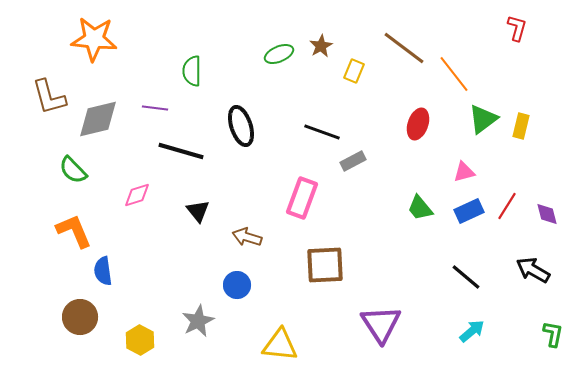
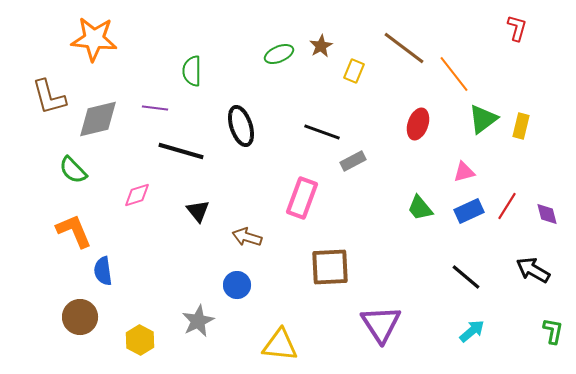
brown square at (325, 265): moved 5 px right, 2 px down
green L-shape at (553, 334): moved 3 px up
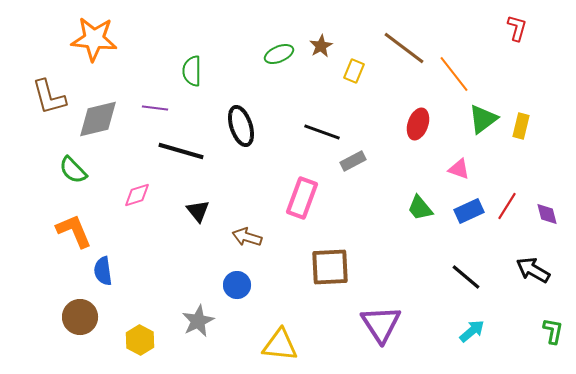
pink triangle at (464, 172): moved 5 px left, 3 px up; rotated 35 degrees clockwise
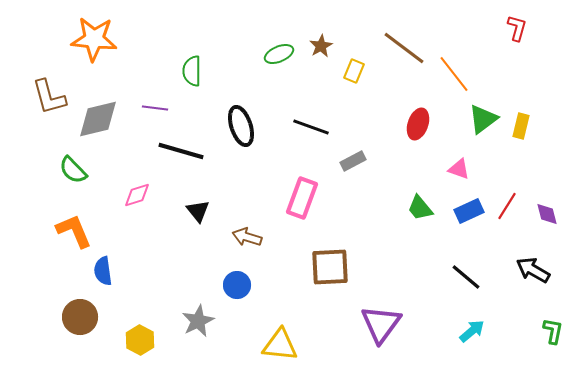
black line at (322, 132): moved 11 px left, 5 px up
purple triangle at (381, 324): rotated 9 degrees clockwise
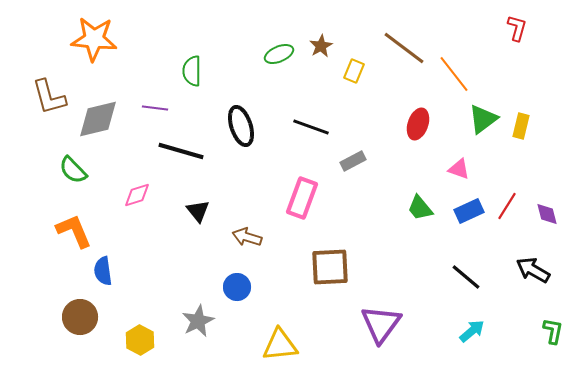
blue circle at (237, 285): moved 2 px down
yellow triangle at (280, 345): rotated 12 degrees counterclockwise
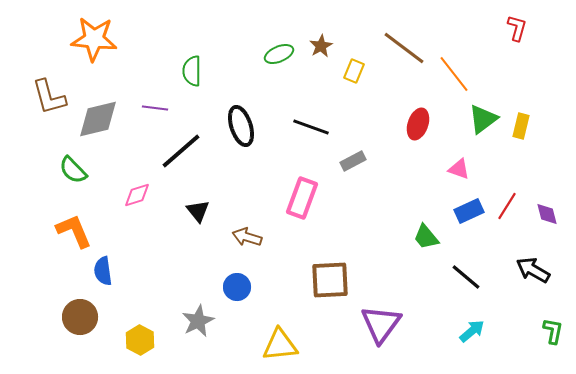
black line at (181, 151): rotated 57 degrees counterclockwise
green trapezoid at (420, 208): moved 6 px right, 29 px down
brown square at (330, 267): moved 13 px down
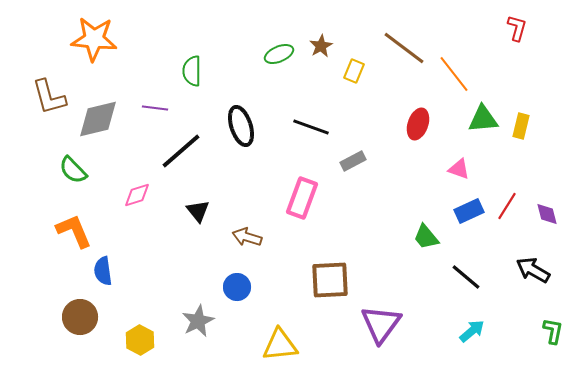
green triangle at (483, 119): rotated 32 degrees clockwise
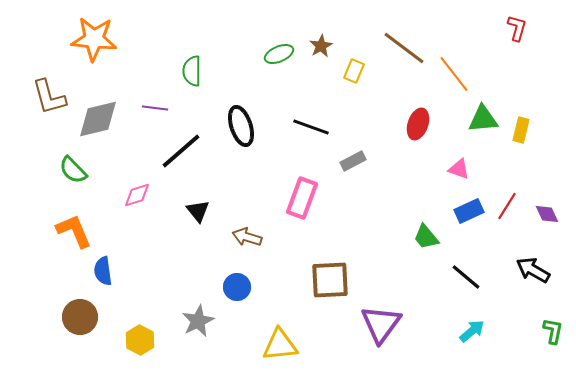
yellow rectangle at (521, 126): moved 4 px down
purple diamond at (547, 214): rotated 10 degrees counterclockwise
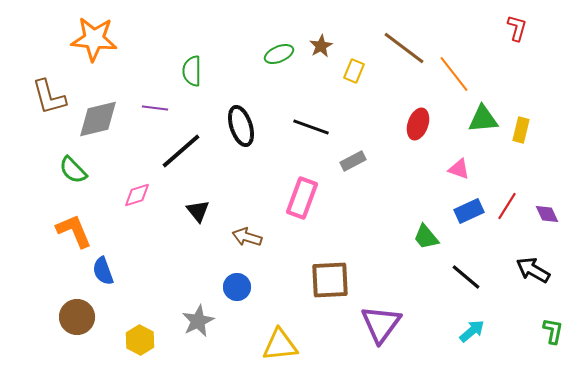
blue semicircle at (103, 271): rotated 12 degrees counterclockwise
brown circle at (80, 317): moved 3 px left
